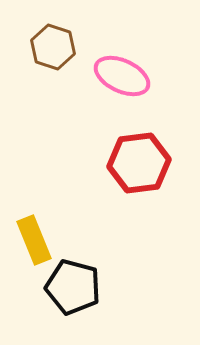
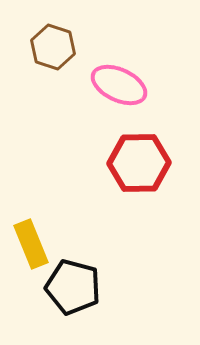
pink ellipse: moved 3 px left, 9 px down
red hexagon: rotated 6 degrees clockwise
yellow rectangle: moved 3 px left, 4 px down
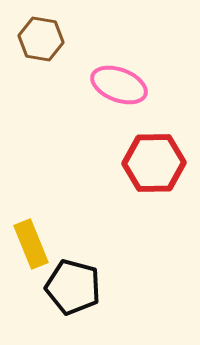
brown hexagon: moved 12 px left, 8 px up; rotated 9 degrees counterclockwise
pink ellipse: rotated 4 degrees counterclockwise
red hexagon: moved 15 px right
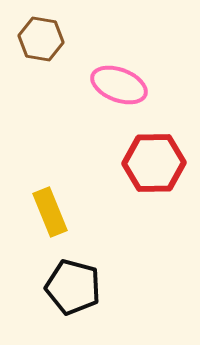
yellow rectangle: moved 19 px right, 32 px up
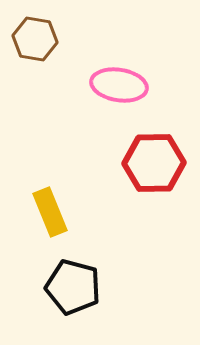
brown hexagon: moved 6 px left
pink ellipse: rotated 12 degrees counterclockwise
